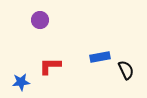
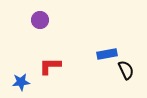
blue rectangle: moved 7 px right, 3 px up
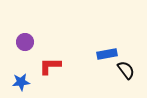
purple circle: moved 15 px left, 22 px down
black semicircle: rotated 12 degrees counterclockwise
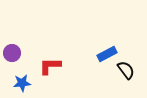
purple circle: moved 13 px left, 11 px down
blue rectangle: rotated 18 degrees counterclockwise
blue star: moved 1 px right, 1 px down
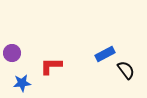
blue rectangle: moved 2 px left
red L-shape: moved 1 px right
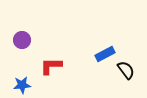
purple circle: moved 10 px right, 13 px up
blue star: moved 2 px down
